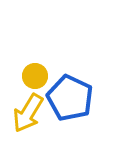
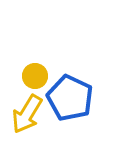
yellow arrow: moved 1 px left, 1 px down
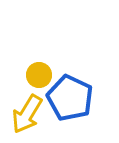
yellow circle: moved 4 px right, 1 px up
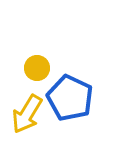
yellow circle: moved 2 px left, 7 px up
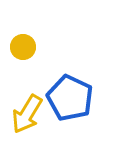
yellow circle: moved 14 px left, 21 px up
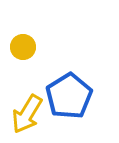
blue pentagon: moved 1 px left, 2 px up; rotated 15 degrees clockwise
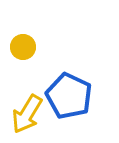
blue pentagon: rotated 15 degrees counterclockwise
